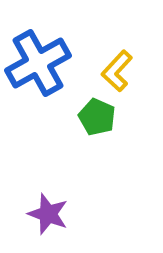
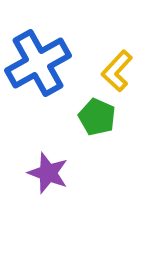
purple star: moved 41 px up
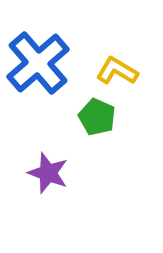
blue cross: rotated 12 degrees counterclockwise
yellow L-shape: rotated 78 degrees clockwise
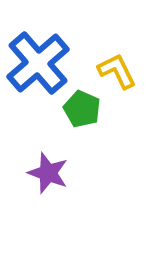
yellow L-shape: rotated 33 degrees clockwise
green pentagon: moved 15 px left, 8 px up
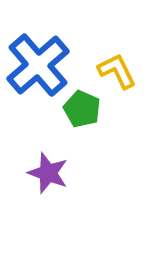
blue cross: moved 2 px down
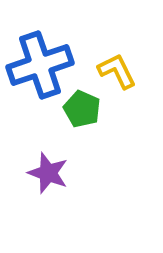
blue cross: moved 2 px right; rotated 22 degrees clockwise
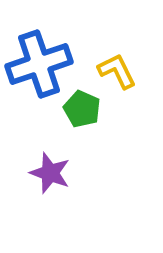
blue cross: moved 1 px left, 1 px up
purple star: moved 2 px right
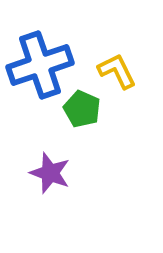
blue cross: moved 1 px right, 1 px down
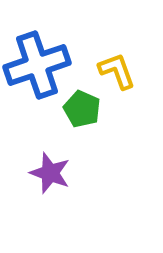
blue cross: moved 3 px left
yellow L-shape: rotated 6 degrees clockwise
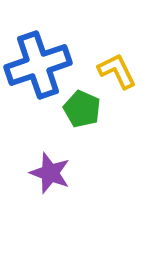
blue cross: moved 1 px right
yellow L-shape: rotated 6 degrees counterclockwise
